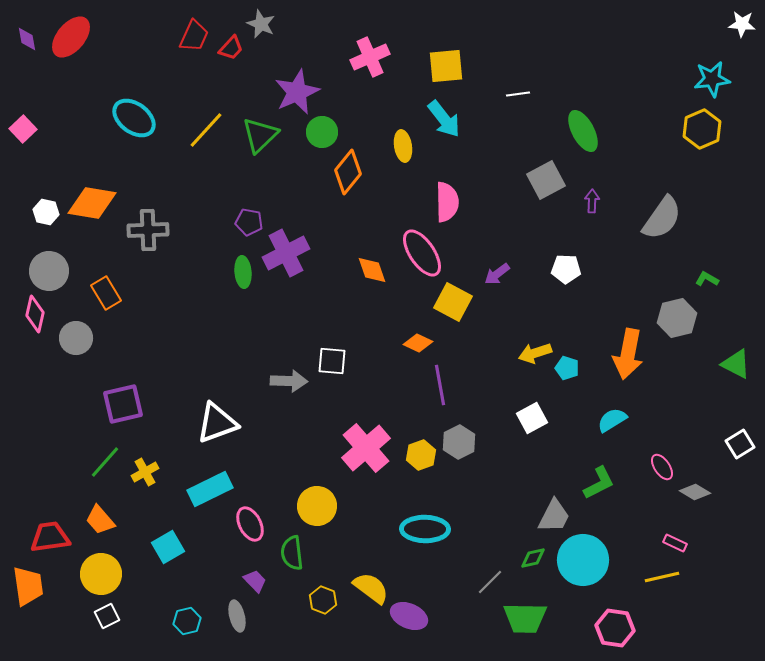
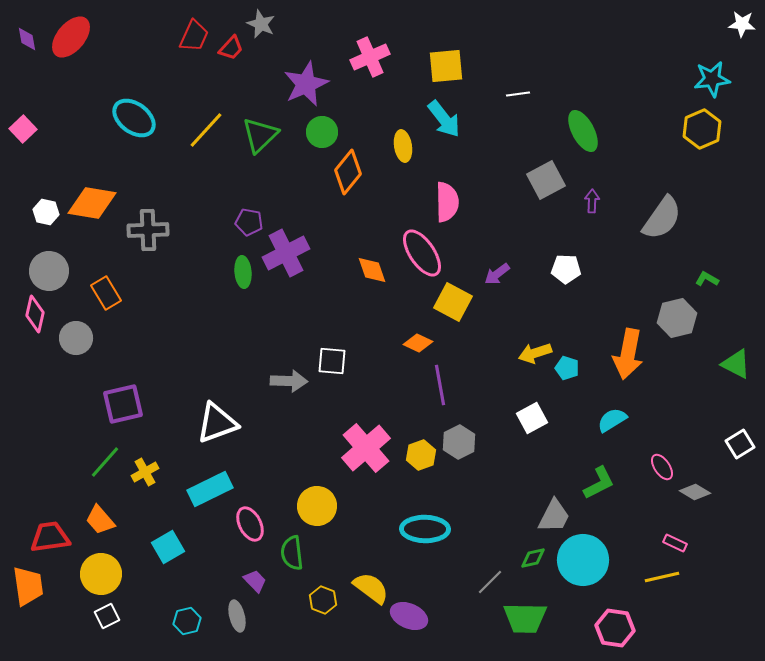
purple star at (297, 92): moved 9 px right, 8 px up
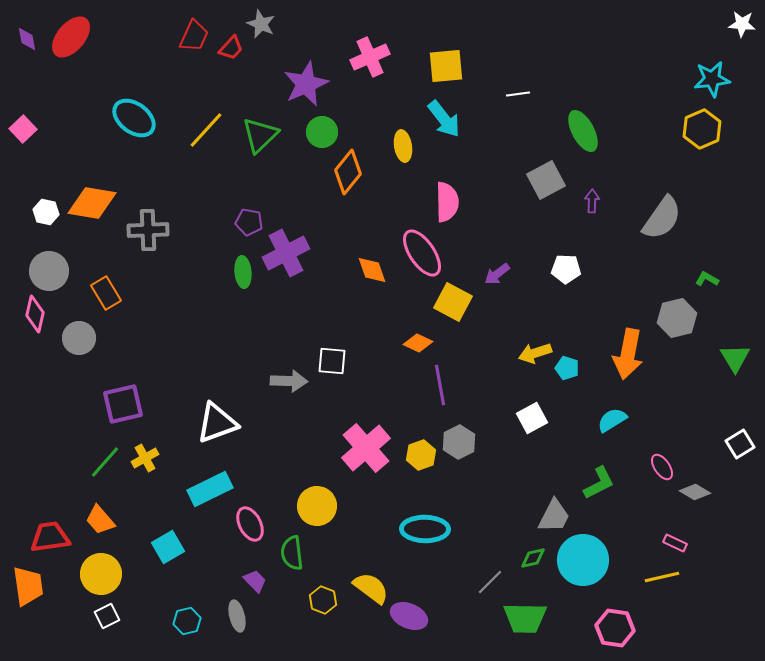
gray circle at (76, 338): moved 3 px right
green triangle at (736, 364): moved 1 px left, 6 px up; rotated 32 degrees clockwise
yellow cross at (145, 472): moved 14 px up
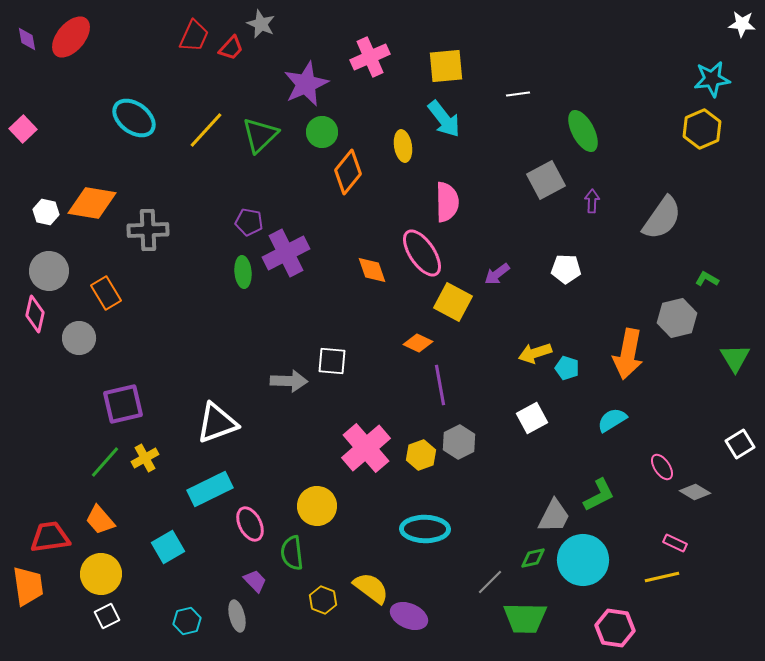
green L-shape at (599, 483): moved 12 px down
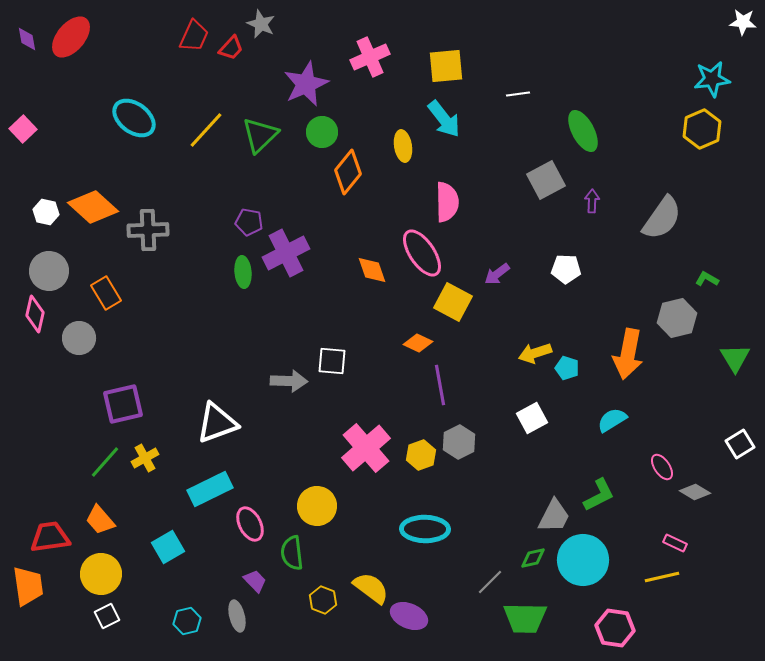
white star at (742, 24): moved 1 px right, 2 px up
orange diamond at (92, 203): moved 1 px right, 4 px down; rotated 33 degrees clockwise
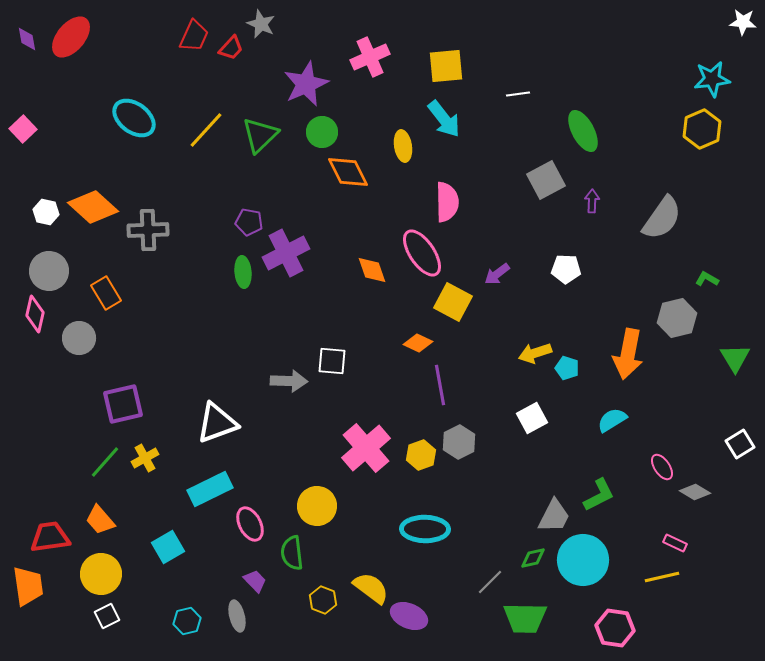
orange diamond at (348, 172): rotated 66 degrees counterclockwise
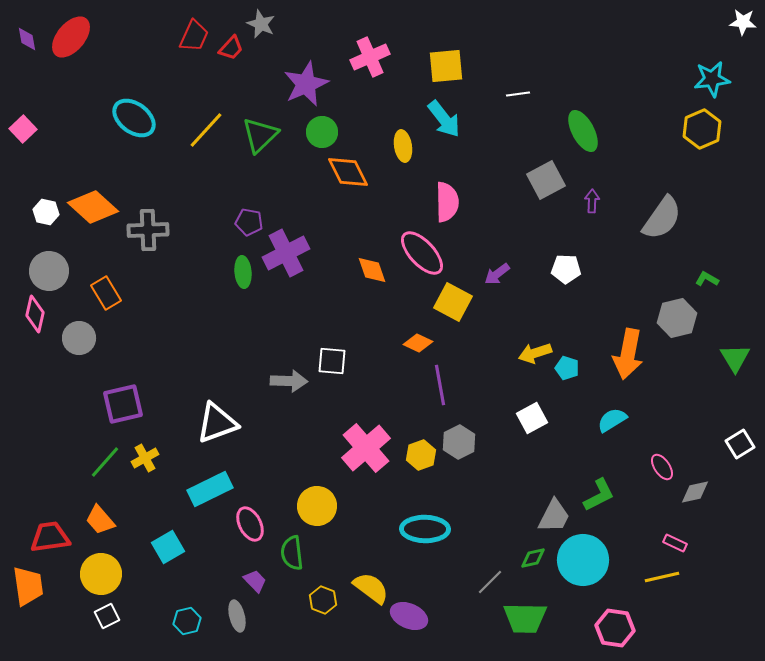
pink ellipse at (422, 253): rotated 9 degrees counterclockwise
gray diamond at (695, 492): rotated 44 degrees counterclockwise
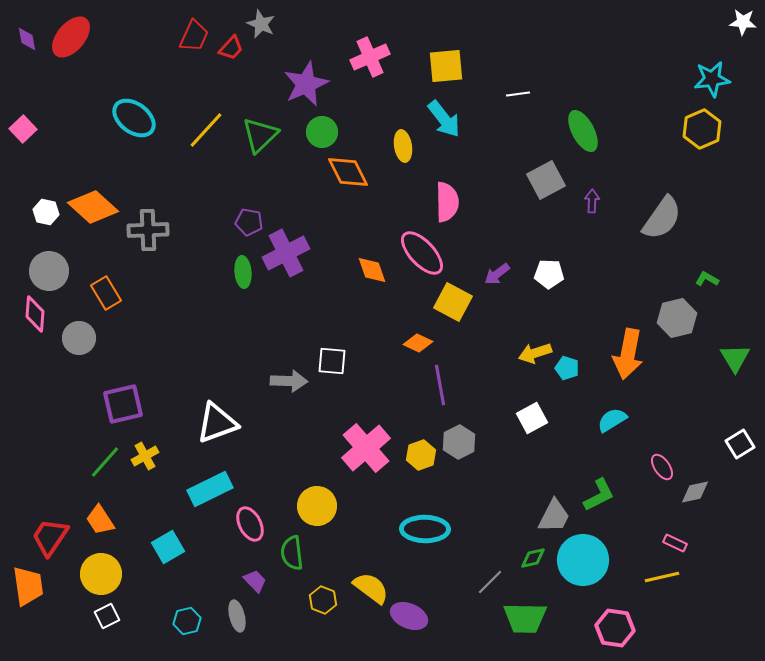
white pentagon at (566, 269): moved 17 px left, 5 px down
pink diamond at (35, 314): rotated 9 degrees counterclockwise
yellow cross at (145, 458): moved 2 px up
orange trapezoid at (100, 520): rotated 8 degrees clockwise
red trapezoid at (50, 537): rotated 48 degrees counterclockwise
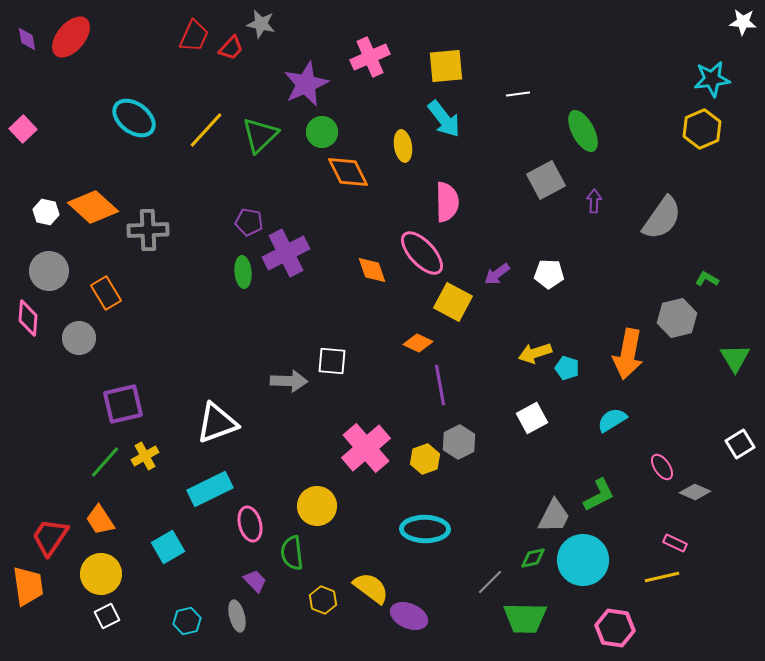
gray star at (261, 24): rotated 12 degrees counterclockwise
purple arrow at (592, 201): moved 2 px right
pink diamond at (35, 314): moved 7 px left, 4 px down
yellow hexagon at (421, 455): moved 4 px right, 4 px down
gray diamond at (695, 492): rotated 36 degrees clockwise
pink ellipse at (250, 524): rotated 12 degrees clockwise
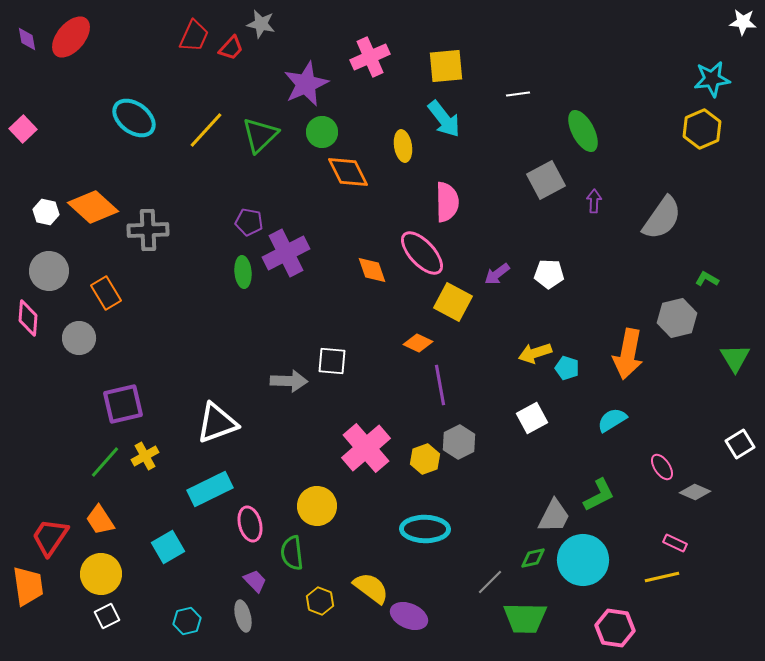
yellow hexagon at (323, 600): moved 3 px left, 1 px down
gray ellipse at (237, 616): moved 6 px right
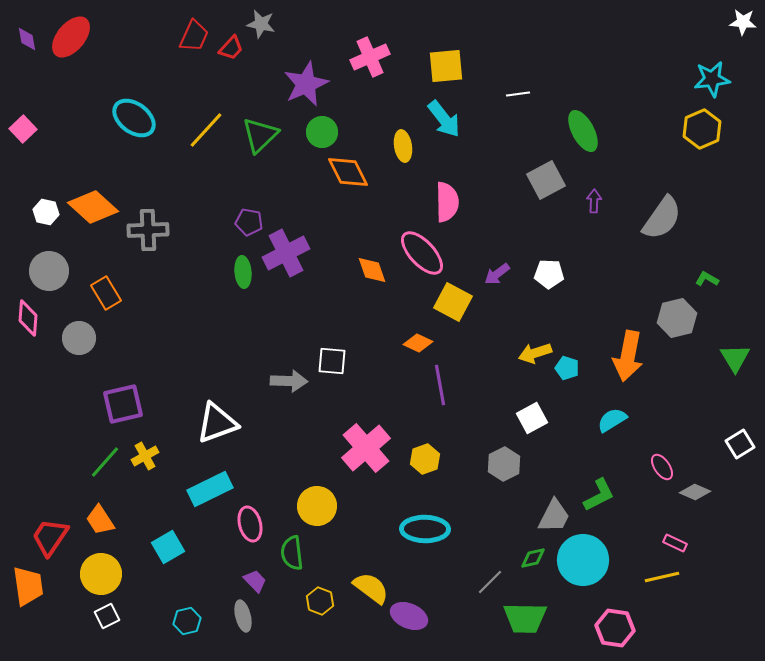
orange arrow at (628, 354): moved 2 px down
gray hexagon at (459, 442): moved 45 px right, 22 px down
